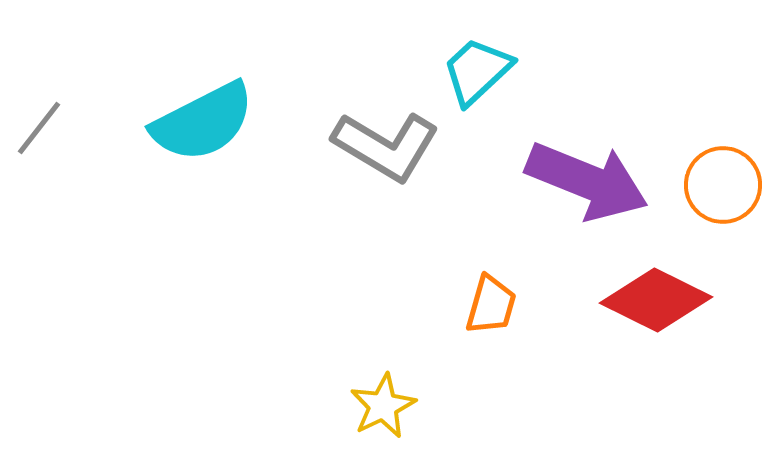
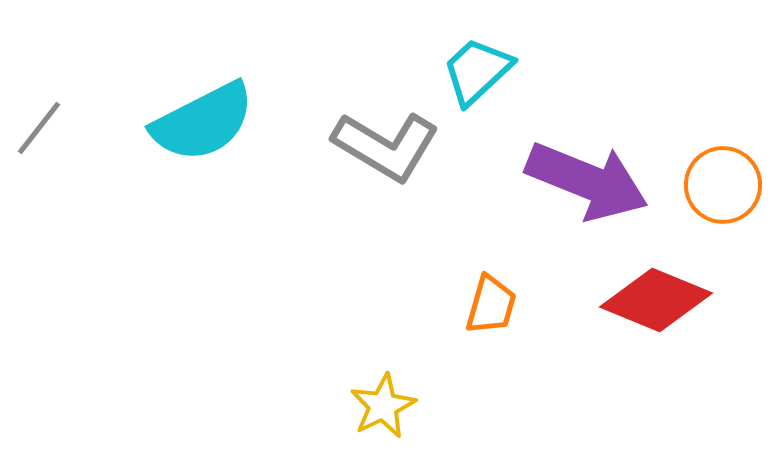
red diamond: rotated 4 degrees counterclockwise
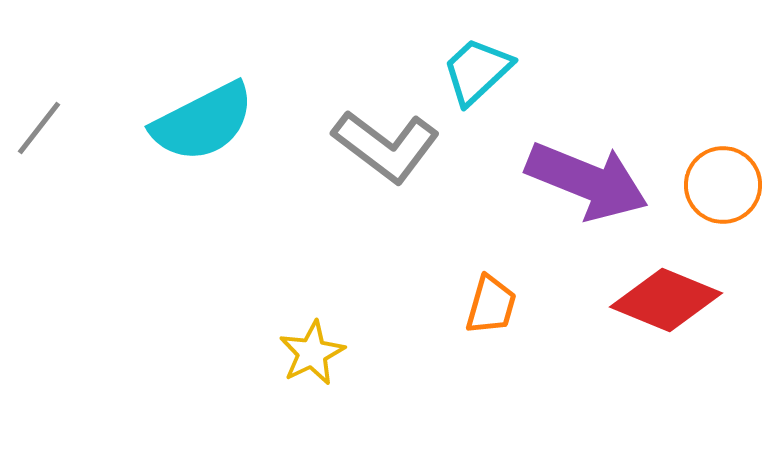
gray L-shape: rotated 6 degrees clockwise
red diamond: moved 10 px right
yellow star: moved 71 px left, 53 px up
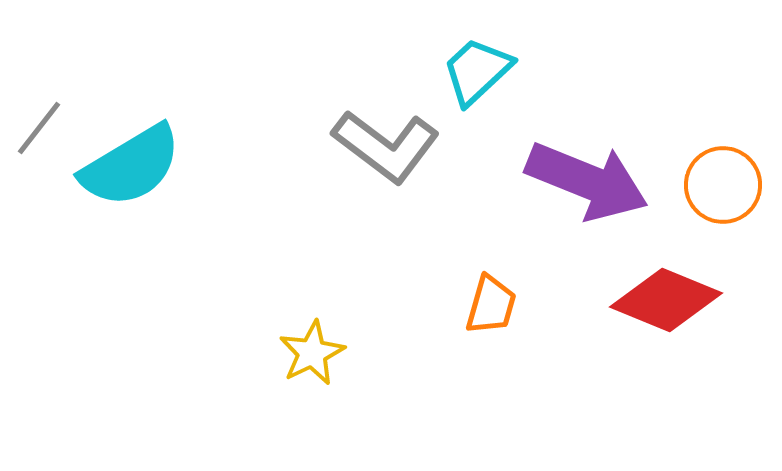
cyan semicircle: moved 72 px left, 44 px down; rotated 4 degrees counterclockwise
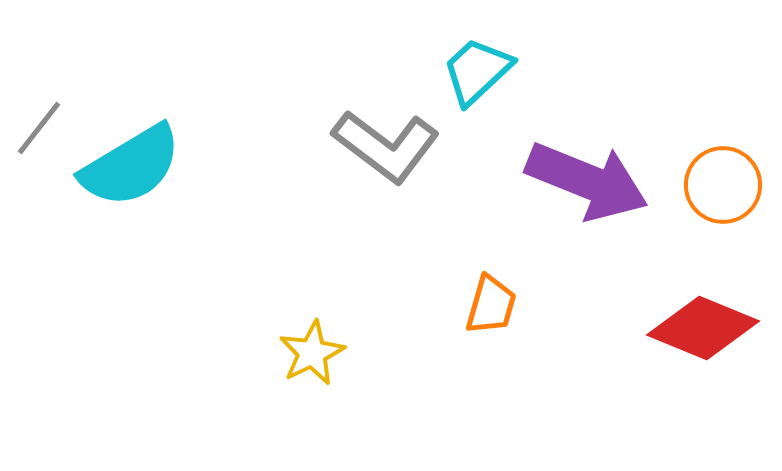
red diamond: moved 37 px right, 28 px down
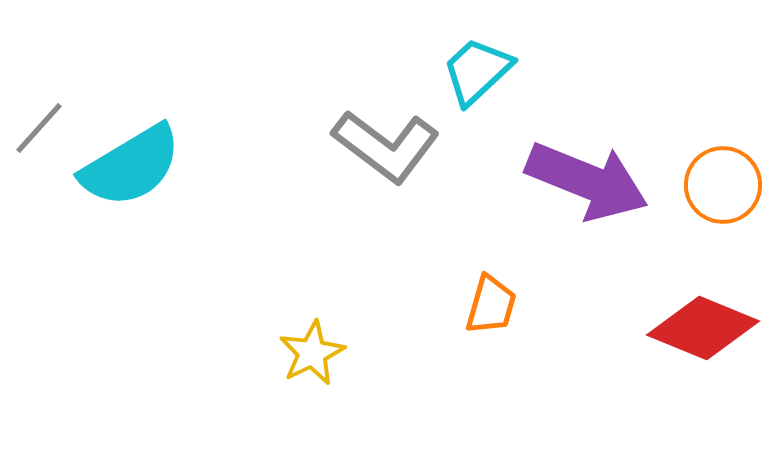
gray line: rotated 4 degrees clockwise
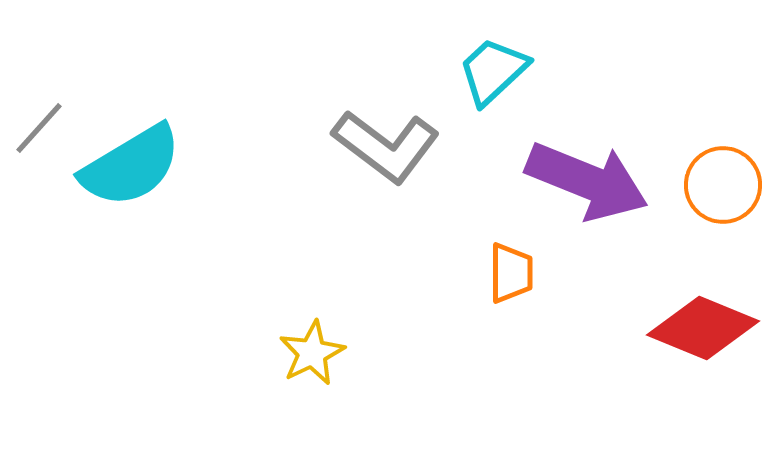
cyan trapezoid: moved 16 px right
orange trapezoid: moved 20 px right, 32 px up; rotated 16 degrees counterclockwise
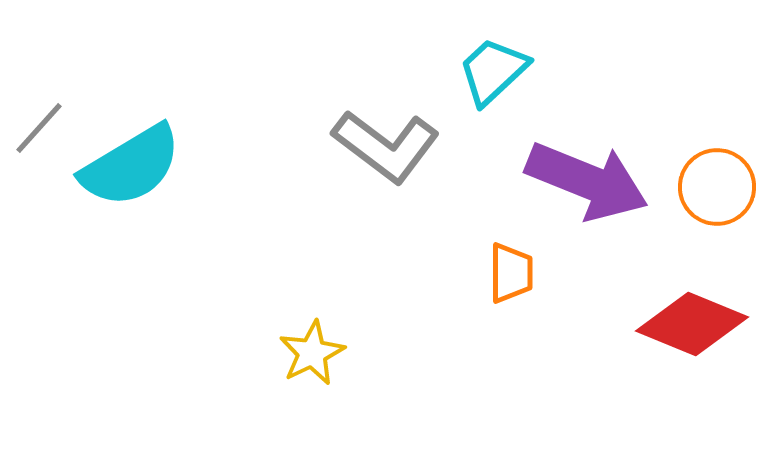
orange circle: moved 6 px left, 2 px down
red diamond: moved 11 px left, 4 px up
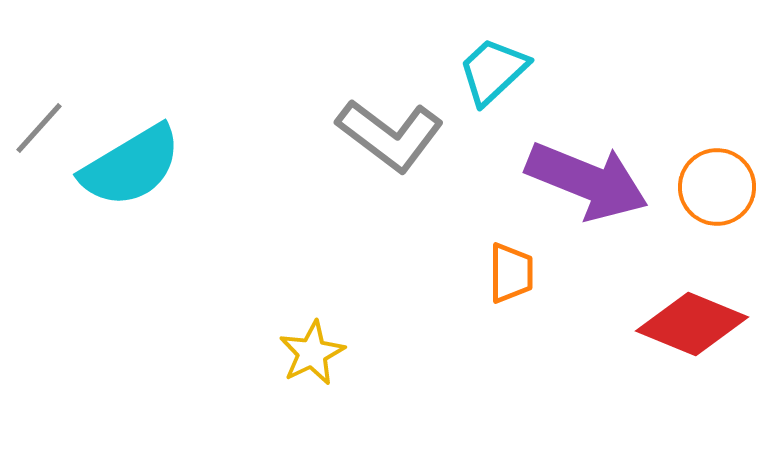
gray L-shape: moved 4 px right, 11 px up
